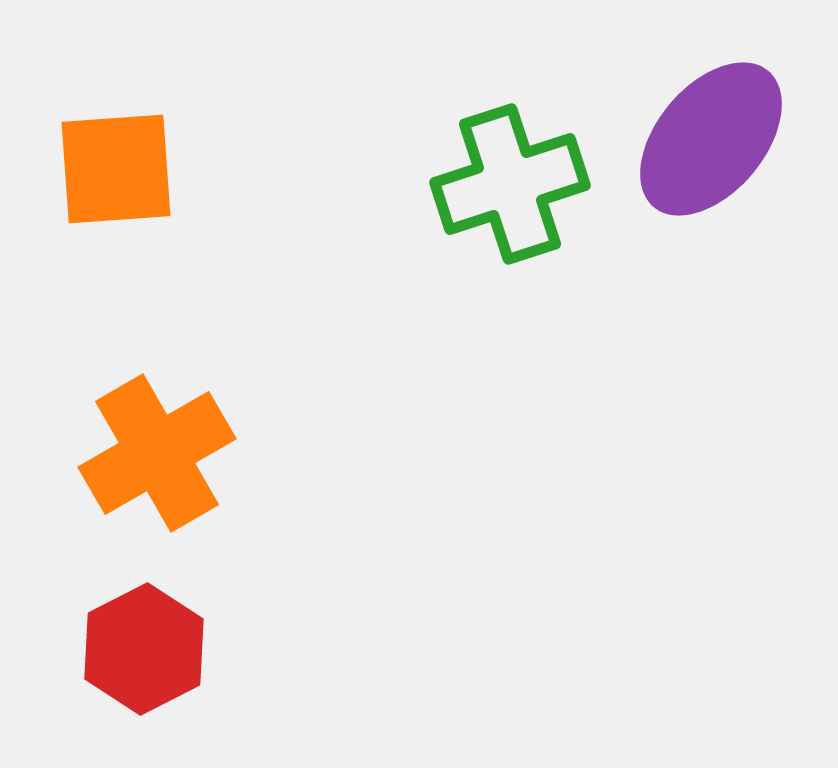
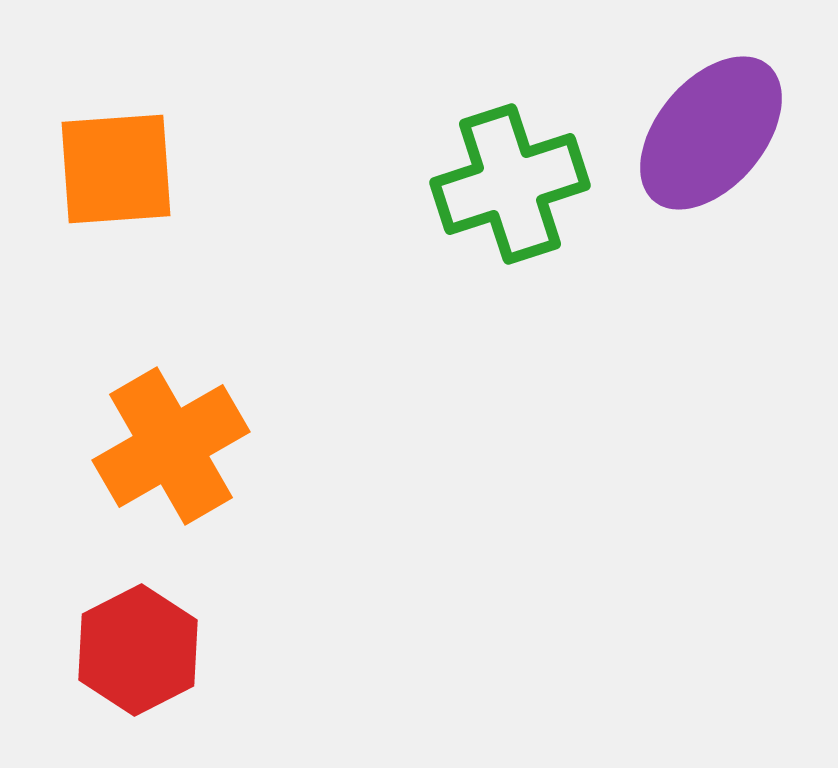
purple ellipse: moved 6 px up
orange cross: moved 14 px right, 7 px up
red hexagon: moved 6 px left, 1 px down
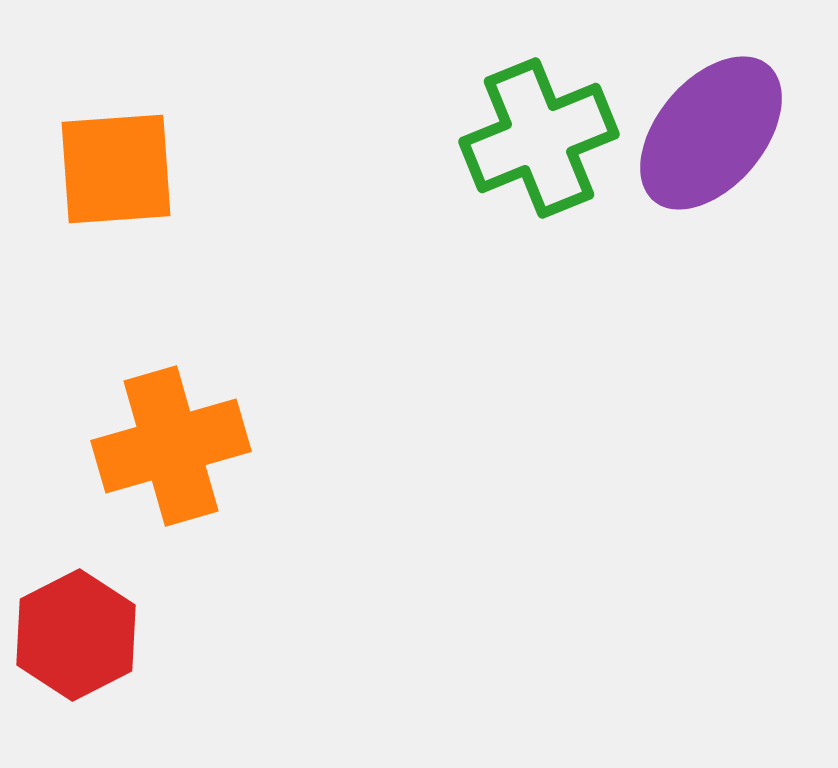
green cross: moved 29 px right, 46 px up; rotated 4 degrees counterclockwise
orange cross: rotated 14 degrees clockwise
red hexagon: moved 62 px left, 15 px up
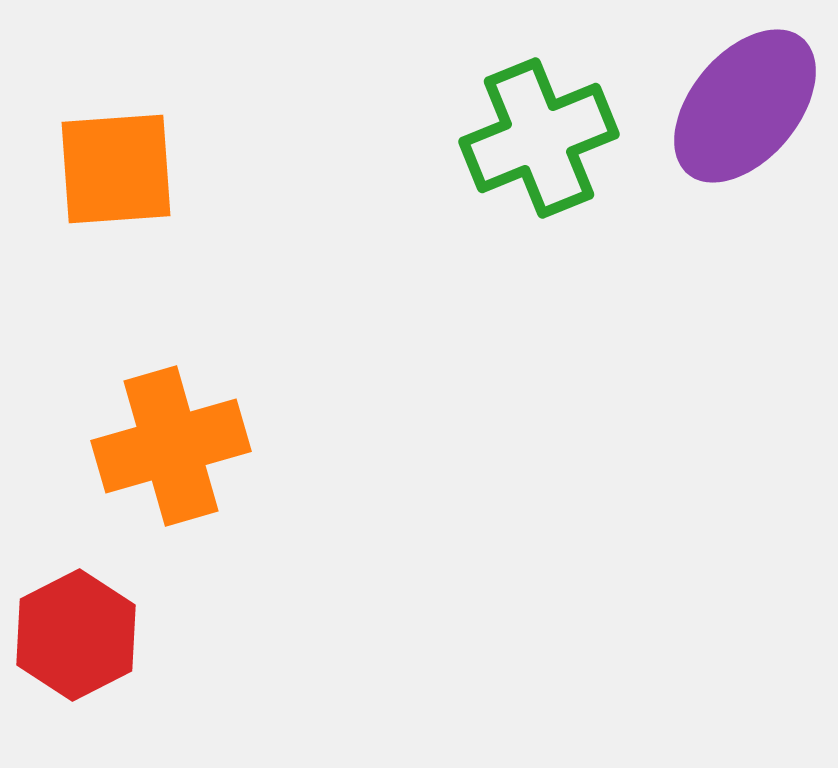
purple ellipse: moved 34 px right, 27 px up
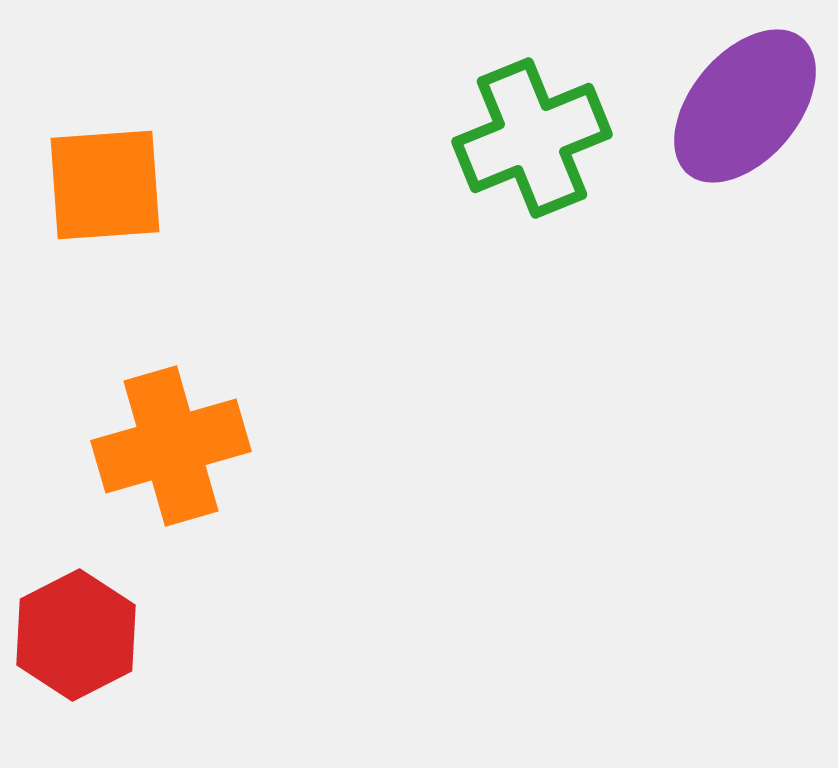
green cross: moved 7 px left
orange square: moved 11 px left, 16 px down
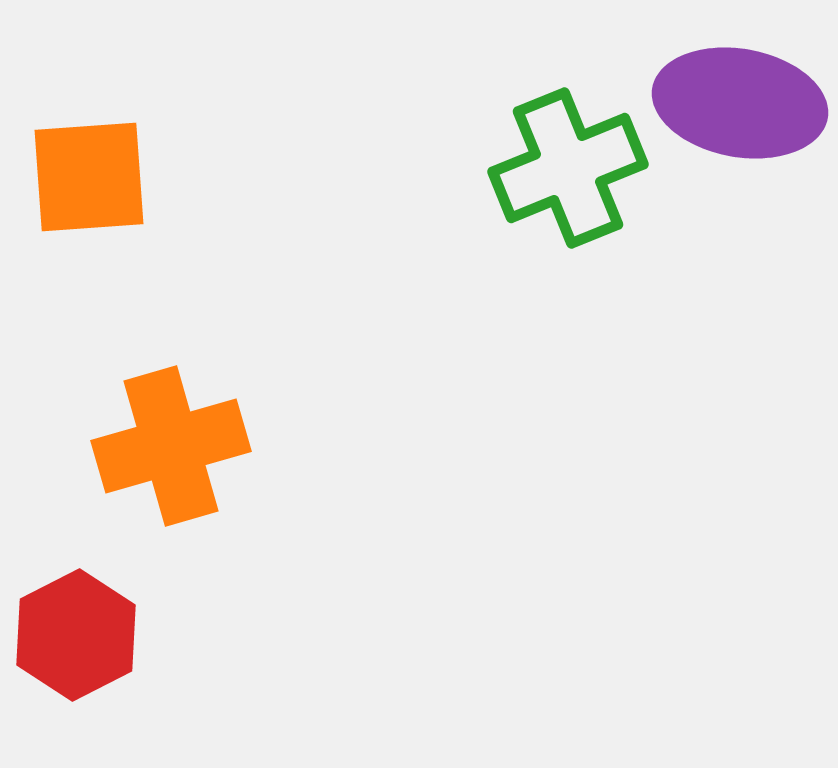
purple ellipse: moved 5 px left, 3 px up; rotated 60 degrees clockwise
green cross: moved 36 px right, 30 px down
orange square: moved 16 px left, 8 px up
